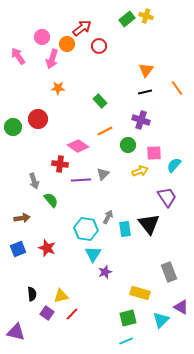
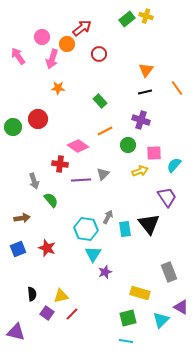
red circle at (99, 46): moved 8 px down
cyan line at (126, 341): rotated 32 degrees clockwise
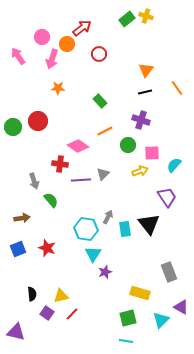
red circle at (38, 119): moved 2 px down
pink square at (154, 153): moved 2 px left
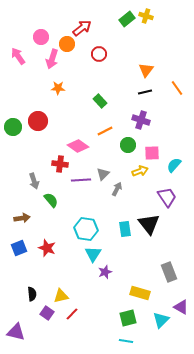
pink circle at (42, 37): moved 1 px left
gray arrow at (108, 217): moved 9 px right, 28 px up
blue square at (18, 249): moved 1 px right, 1 px up
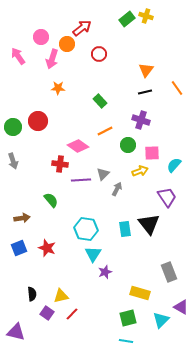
gray arrow at (34, 181): moved 21 px left, 20 px up
